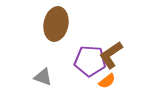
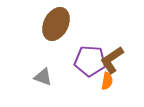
brown ellipse: rotated 16 degrees clockwise
brown L-shape: moved 1 px right, 5 px down
orange semicircle: rotated 42 degrees counterclockwise
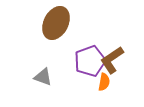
brown ellipse: moved 1 px up
purple pentagon: rotated 24 degrees counterclockwise
orange semicircle: moved 3 px left, 1 px down
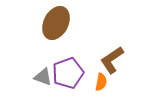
purple pentagon: moved 22 px left, 12 px down
orange semicircle: moved 3 px left
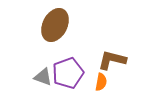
brown ellipse: moved 1 px left, 2 px down
brown L-shape: rotated 48 degrees clockwise
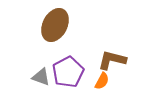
purple pentagon: moved 1 px up; rotated 8 degrees counterclockwise
gray triangle: moved 2 px left
orange semicircle: moved 1 px right, 1 px up; rotated 18 degrees clockwise
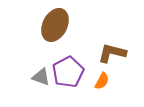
brown L-shape: moved 7 px up
